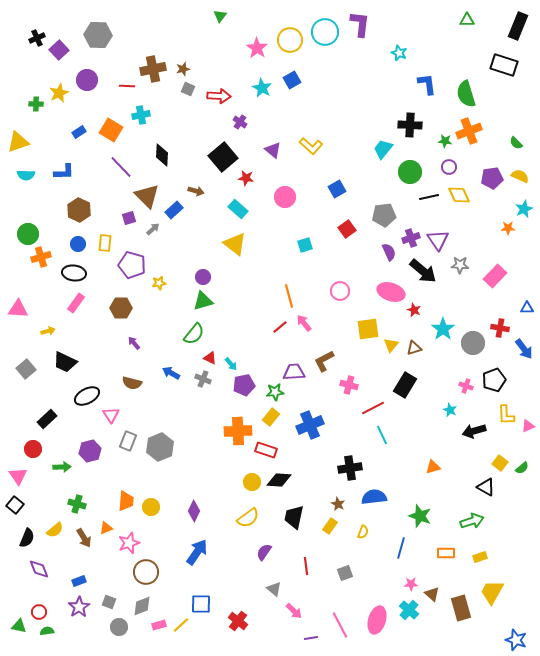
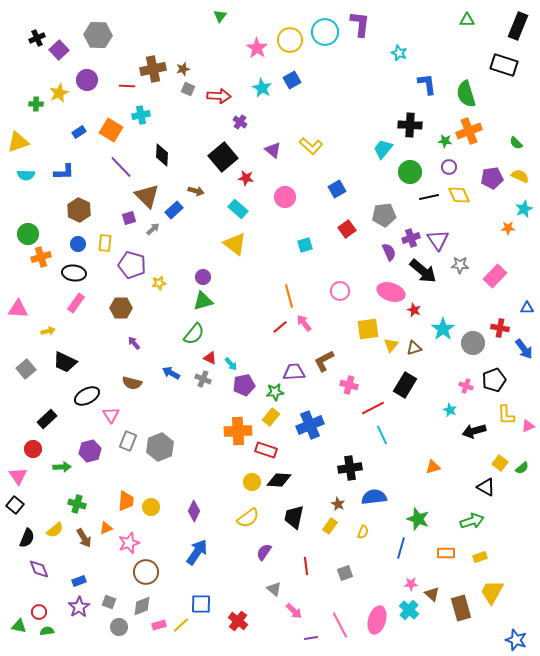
green star at (420, 516): moved 2 px left, 3 px down
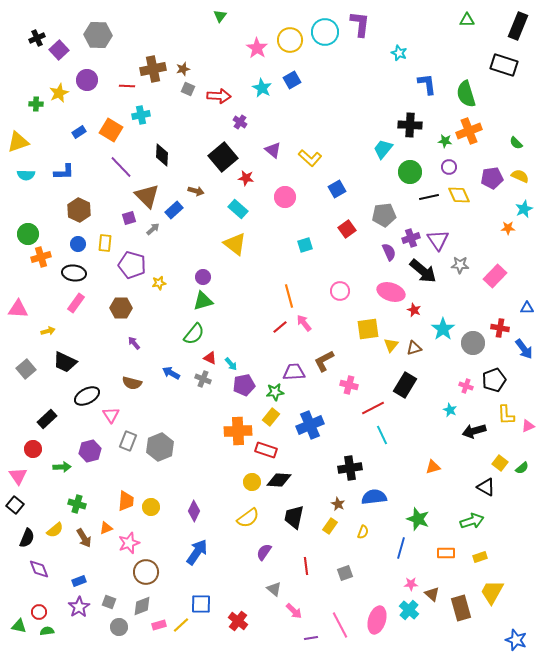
yellow L-shape at (311, 146): moved 1 px left, 12 px down
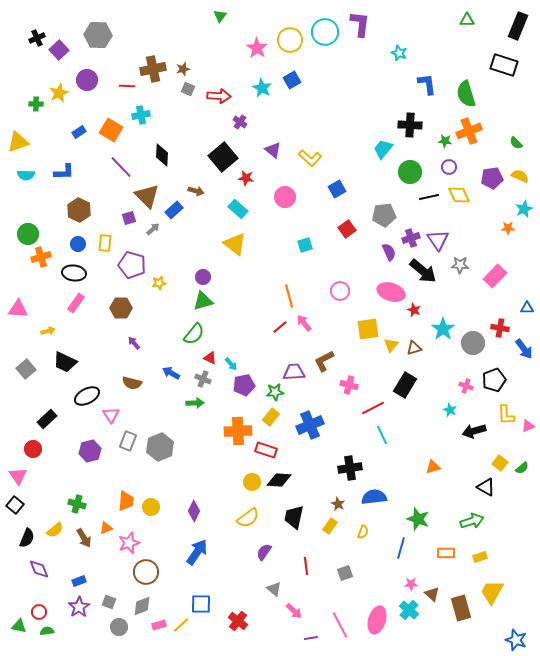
green arrow at (62, 467): moved 133 px right, 64 px up
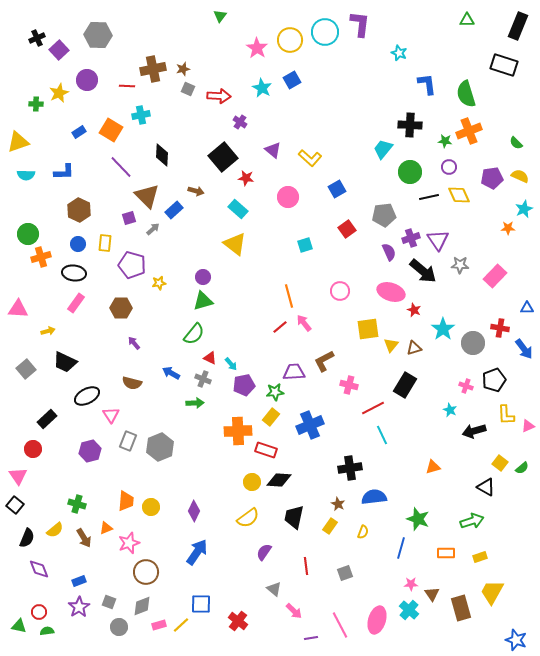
pink circle at (285, 197): moved 3 px right
brown triangle at (432, 594): rotated 14 degrees clockwise
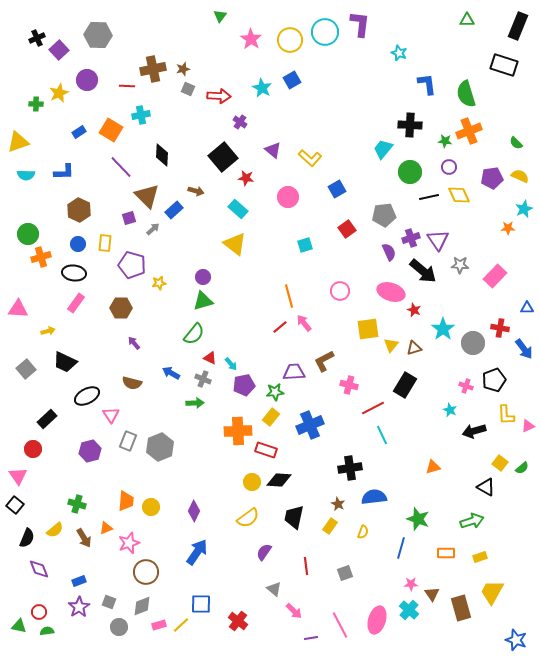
pink star at (257, 48): moved 6 px left, 9 px up
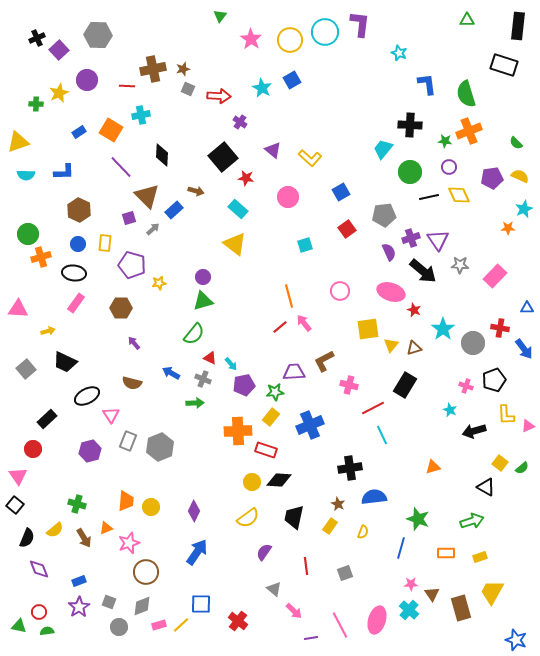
black rectangle at (518, 26): rotated 16 degrees counterclockwise
blue square at (337, 189): moved 4 px right, 3 px down
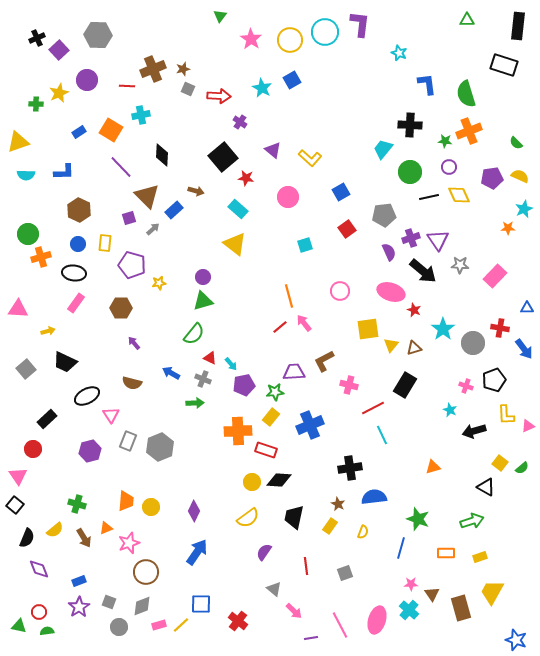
brown cross at (153, 69): rotated 10 degrees counterclockwise
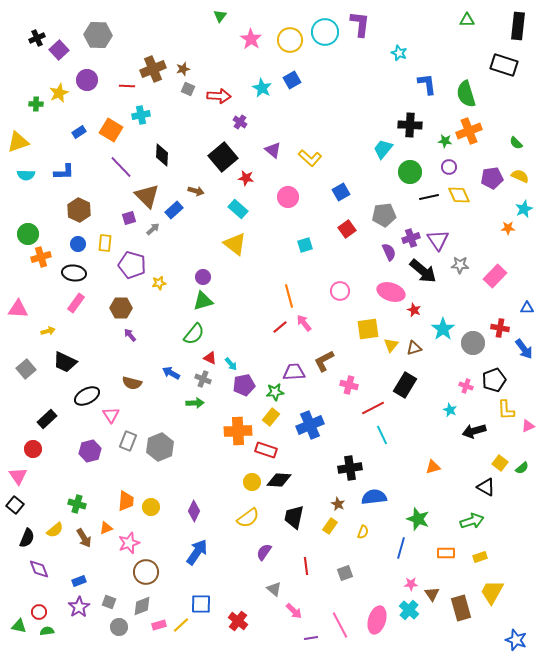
purple arrow at (134, 343): moved 4 px left, 8 px up
yellow L-shape at (506, 415): moved 5 px up
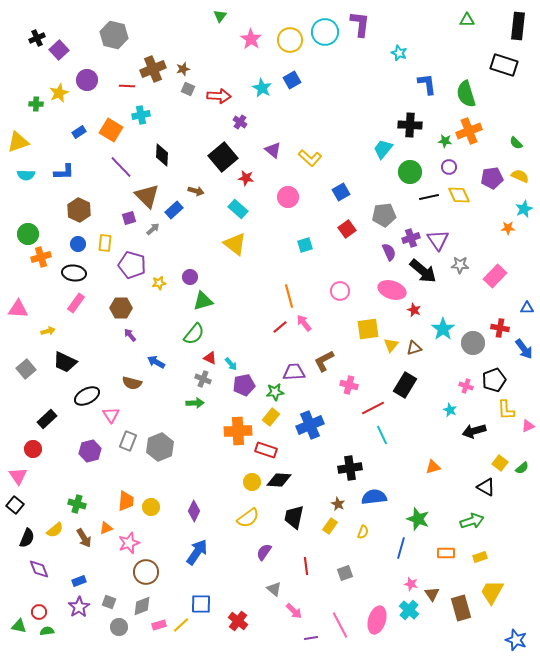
gray hexagon at (98, 35): moved 16 px right; rotated 12 degrees clockwise
purple circle at (203, 277): moved 13 px left
pink ellipse at (391, 292): moved 1 px right, 2 px up
blue arrow at (171, 373): moved 15 px left, 11 px up
pink star at (411, 584): rotated 16 degrees clockwise
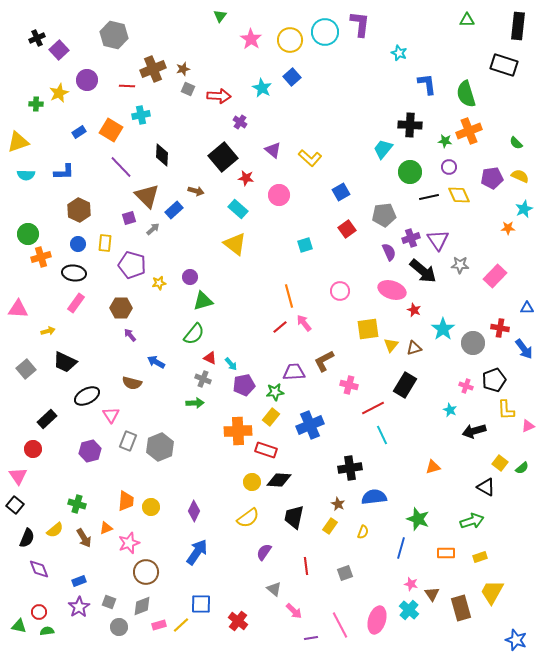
blue square at (292, 80): moved 3 px up; rotated 12 degrees counterclockwise
pink circle at (288, 197): moved 9 px left, 2 px up
